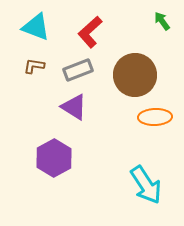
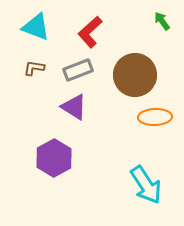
brown L-shape: moved 2 px down
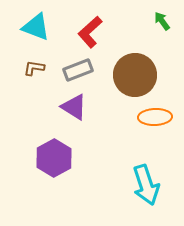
cyan arrow: rotated 15 degrees clockwise
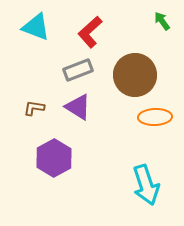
brown L-shape: moved 40 px down
purple triangle: moved 4 px right
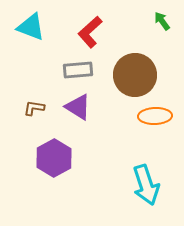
cyan triangle: moved 5 px left
gray rectangle: rotated 16 degrees clockwise
orange ellipse: moved 1 px up
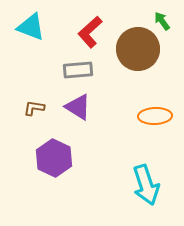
brown circle: moved 3 px right, 26 px up
purple hexagon: rotated 6 degrees counterclockwise
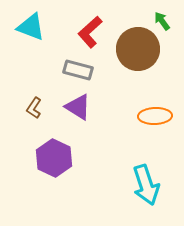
gray rectangle: rotated 20 degrees clockwise
brown L-shape: rotated 65 degrees counterclockwise
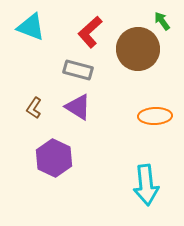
cyan arrow: rotated 12 degrees clockwise
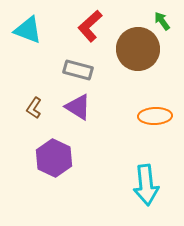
cyan triangle: moved 3 px left, 3 px down
red L-shape: moved 6 px up
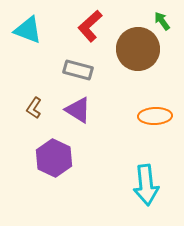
purple triangle: moved 3 px down
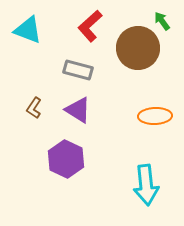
brown circle: moved 1 px up
purple hexagon: moved 12 px right, 1 px down
